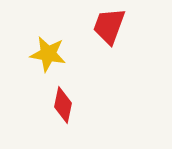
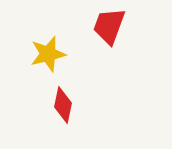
yellow star: rotated 24 degrees counterclockwise
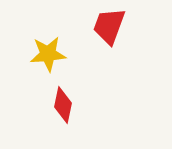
yellow star: rotated 9 degrees clockwise
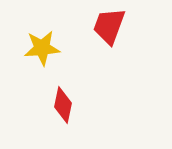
yellow star: moved 6 px left, 6 px up
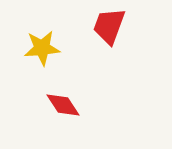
red diamond: rotated 45 degrees counterclockwise
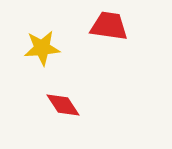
red trapezoid: rotated 78 degrees clockwise
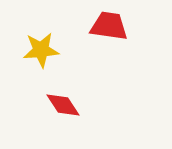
yellow star: moved 1 px left, 2 px down
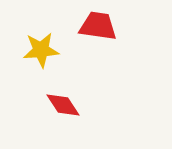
red trapezoid: moved 11 px left
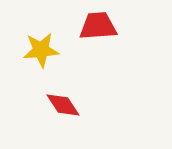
red trapezoid: rotated 12 degrees counterclockwise
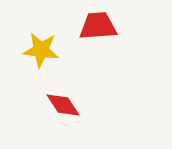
yellow star: rotated 12 degrees clockwise
